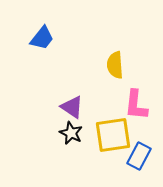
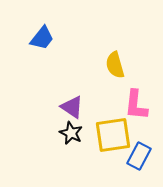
yellow semicircle: rotated 12 degrees counterclockwise
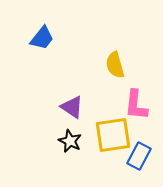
black star: moved 1 px left, 8 px down
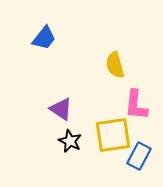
blue trapezoid: moved 2 px right
purple triangle: moved 11 px left, 2 px down
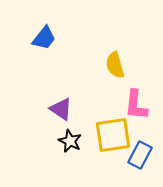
blue rectangle: moved 1 px right, 1 px up
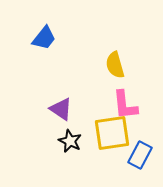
pink L-shape: moved 11 px left; rotated 12 degrees counterclockwise
yellow square: moved 1 px left, 2 px up
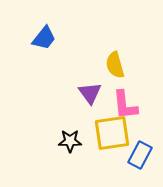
purple triangle: moved 29 px right, 16 px up; rotated 20 degrees clockwise
black star: rotated 25 degrees counterclockwise
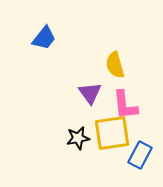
black star: moved 8 px right, 3 px up; rotated 10 degrees counterclockwise
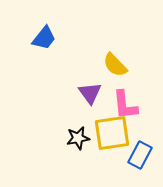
yellow semicircle: rotated 28 degrees counterclockwise
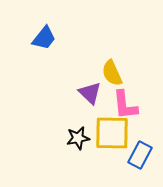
yellow semicircle: moved 3 px left, 8 px down; rotated 20 degrees clockwise
purple triangle: rotated 10 degrees counterclockwise
yellow square: rotated 9 degrees clockwise
